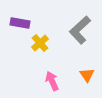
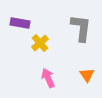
gray L-shape: moved 1 px right, 2 px up; rotated 140 degrees clockwise
pink arrow: moved 4 px left, 3 px up
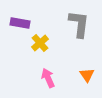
gray L-shape: moved 2 px left, 4 px up
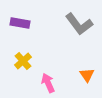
gray L-shape: rotated 136 degrees clockwise
yellow cross: moved 17 px left, 18 px down
pink arrow: moved 5 px down
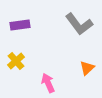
purple rectangle: moved 2 px down; rotated 18 degrees counterclockwise
yellow cross: moved 7 px left
orange triangle: moved 7 px up; rotated 21 degrees clockwise
